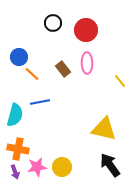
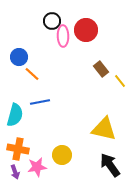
black circle: moved 1 px left, 2 px up
pink ellipse: moved 24 px left, 27 px up
brown rectangle: moved 38 px right
yellow circle: moved 12 px up
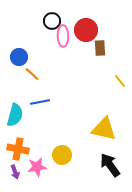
brown rectangle: moved 1 px left, 21 px up; rotated 35 degrees clockwise
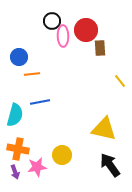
orange line: rotated 49 degrees counterclockwise
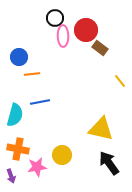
black circle: moved 3 px right, 3 px up
brown rectangle: rotated 49 degrees counterclockwise
yellow triangle: moved 3 px left
black arrow: moved 1 px left, 2 px up
purple arrow: moved 4 px left, 4 px down
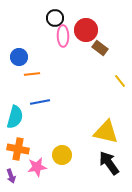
cyan semicircle: moved 2 px down
yellow triangle: moved 5 px right, 3 px down
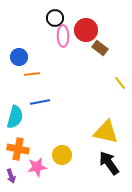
yellow line: moved 2 px down
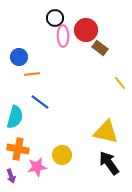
blue line: rotated 48 degrees clockwise
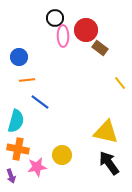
orange line: moved 5 px left, 6 px down
cyan semicircle: moved 1 px right, 4 px down
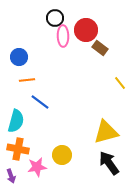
yellow triangle: rotated 28 degrees counterclockwise
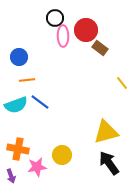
yellow line: moved 2 px right
cyan semicircle: moved 16 px up; rotated 55 degrees clockwise
